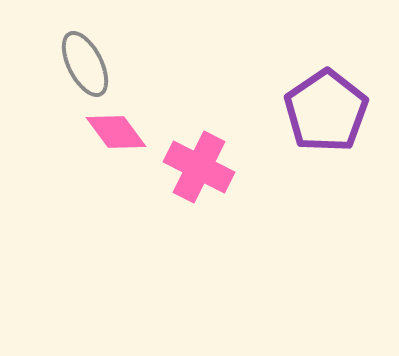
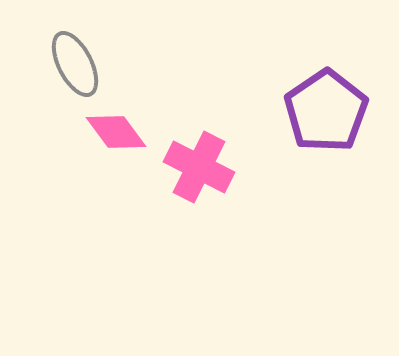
gray ellipse: moved 10 px left
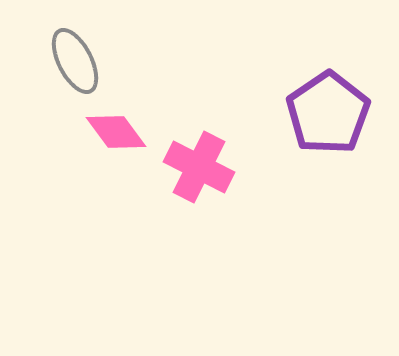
gray ellipse: moved 3 px up
purple pentagon: moved 2 px right, 2 px down
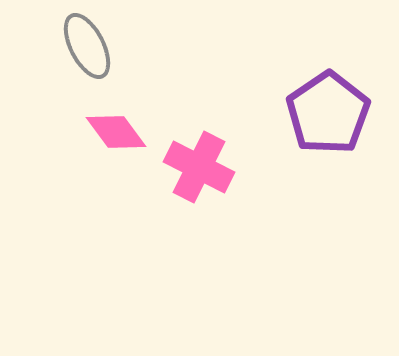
gray ellipse: moved 12 px right, 15 px up
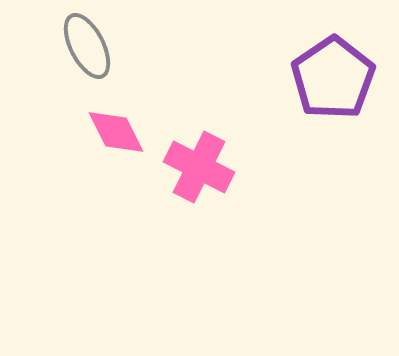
purple pentagon: moved 5 px right, 35 px up
pink diamond: rotated 10 degrees clockwise
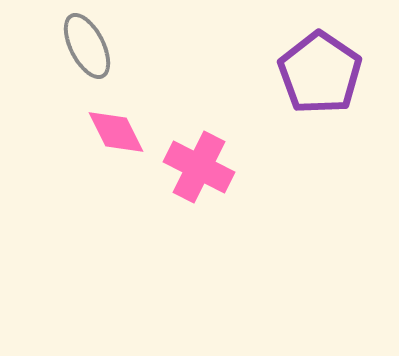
purple pentagon: moved 13 px left, 5 px up; rotated 4 degrees counterclockwise
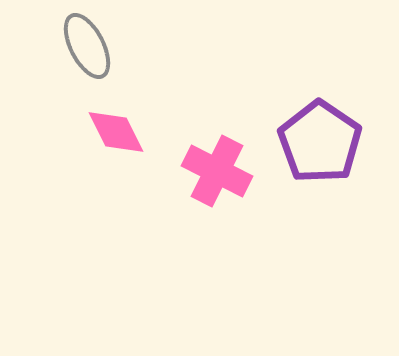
purple pentagon: moved 69 px down
pink cross: moved 18 px right, 4 px down
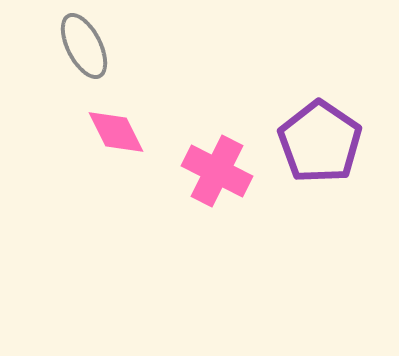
gray ellipse: moved 3 px left
